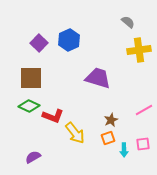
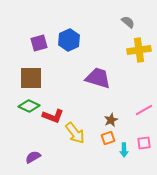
purple square: rotated 30 degrees clockwise
pink square: moved 1 px right, 1 px up
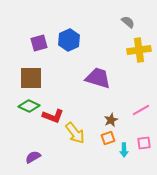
pink line: moved 3 px left
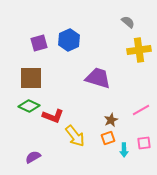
yellow arrow: moved 3 px down
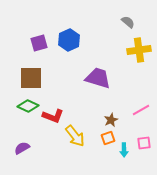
green diamond: moved 1 px left
purple semicircle: moved 11 px left, 9 px up
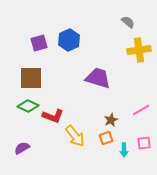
orange square: moved 2 px left
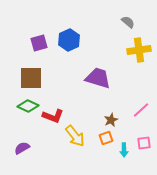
pink line: rotated 12 degrees counterclockwise
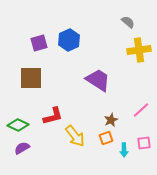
purple trapezoid: moved 2 px down; rotated 16 degrees clockwise
green diamond: moved 10 px left, 19 px down
red L-shape: rotated 35 degrees counterclockwise
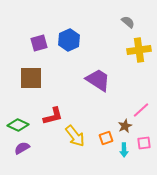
brown star: moved 14 px right, 6 px down
